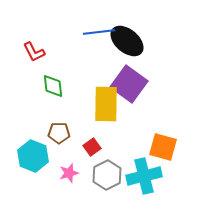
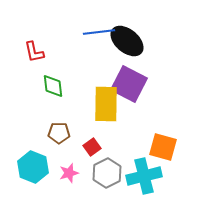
red L-shape: rotated 15 degrees clockwise
purple square: rotated 9 degrees counterclockwise
cyan hexagon: moved 11 px down
gray hexagon: moved 2 px up
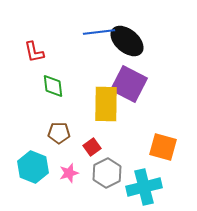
cyan cross: moved 11 px down
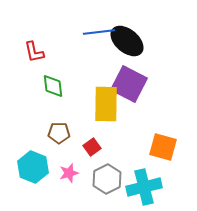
gray hexagon: moved 6 px down
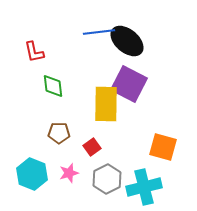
cyan hexagon: moved 1 px left, 7 px down
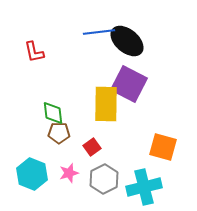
green diamond: moved 27 px down
gray hexagon: moved 3 px left
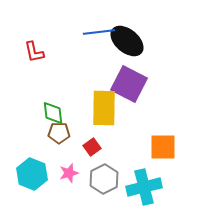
yellow rectangle: moved 2 px left, 4 px down
orange square: rotated 16 degrees counterclockwise
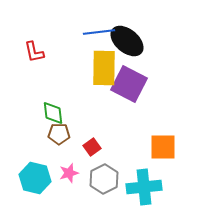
yellow rectangle: moved 40 px up
brown pentagon: moved 1 px down
cyan hexagon: moved 3 px right, 4 px down; rotated 8 degrees counterclockwise
cyan cross: rotated 8 degrees clockwise
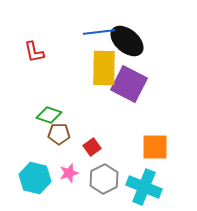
green diamond: moved 4 px left, 2 px down; rotated 65 degrees counterclockwise
orange square: moved 8 px left
cyan cross: rotated 28 degrees clockwise
